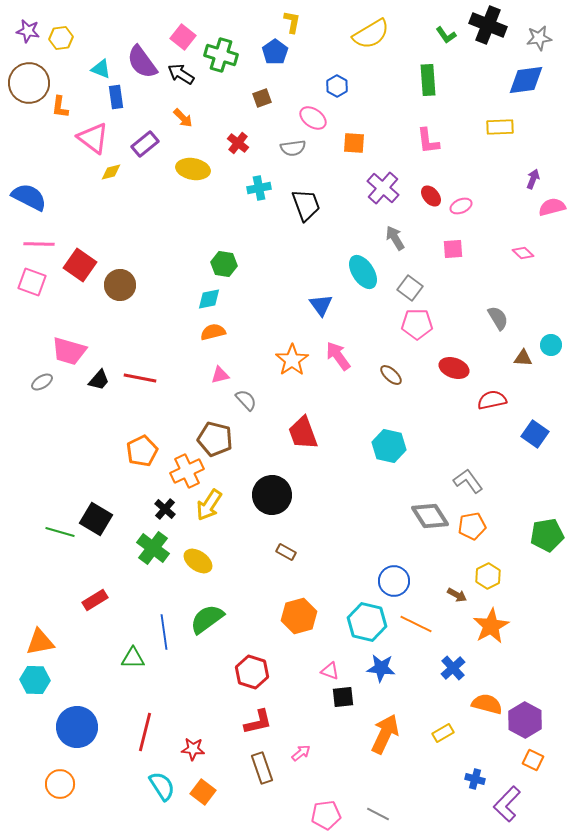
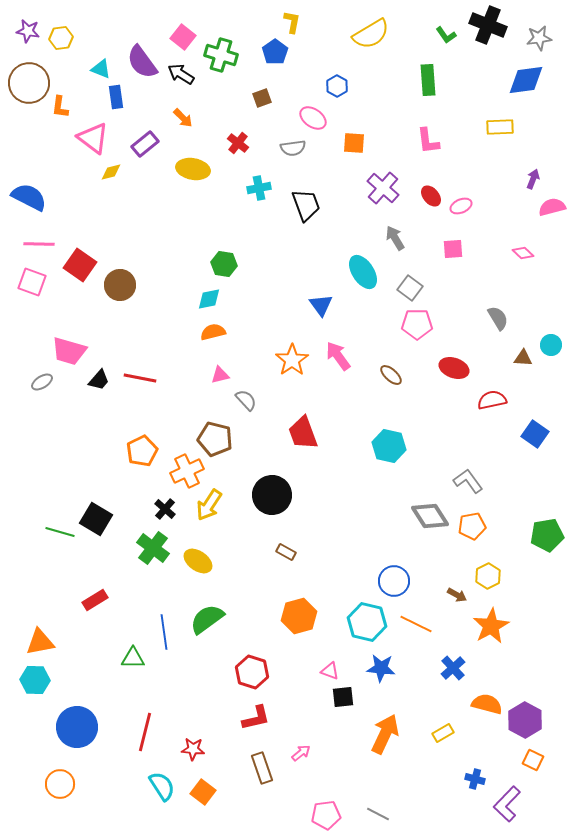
red L-shape at (258, 722): moved 2 px left, 4 px up
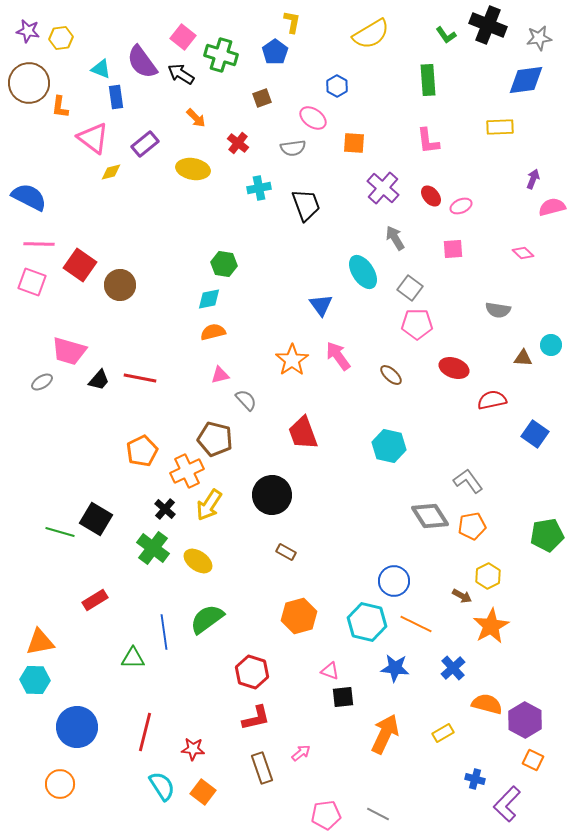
orange arrow at (183, 118): moved 13 px right
gray semicircle at (498, 318): moved 8 px up; rotated 130 degrees clockwise
brown arrow at (457, 595): moved 5 px right, 1 px down
blue star at (381, 668): moved 14 px right
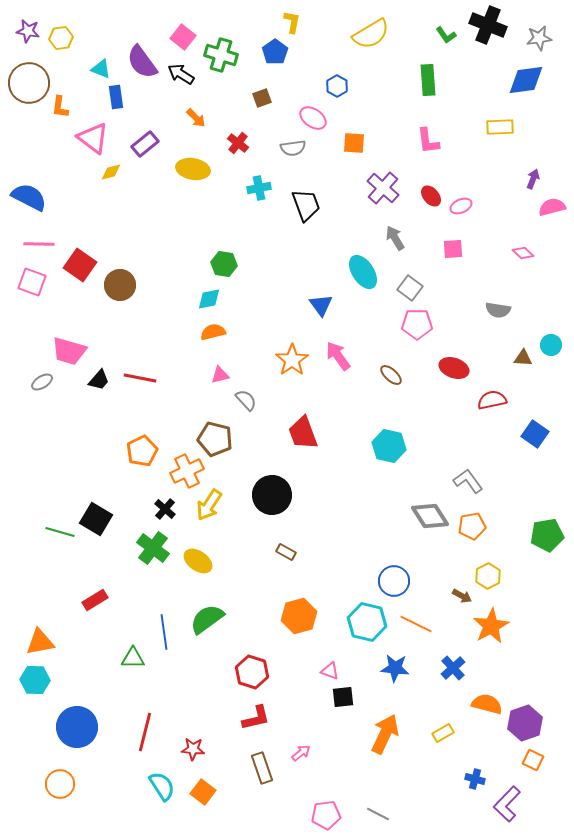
purple hexagon at (525, 720): moved 3 px down; rotated 12 degrees clockwise
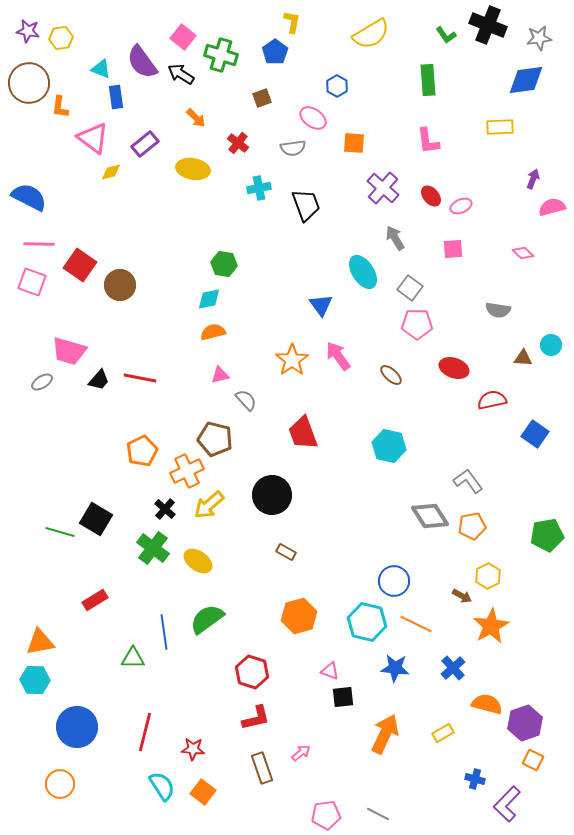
yellow arrow at (209, 505): rotated 16 degrees clockwise
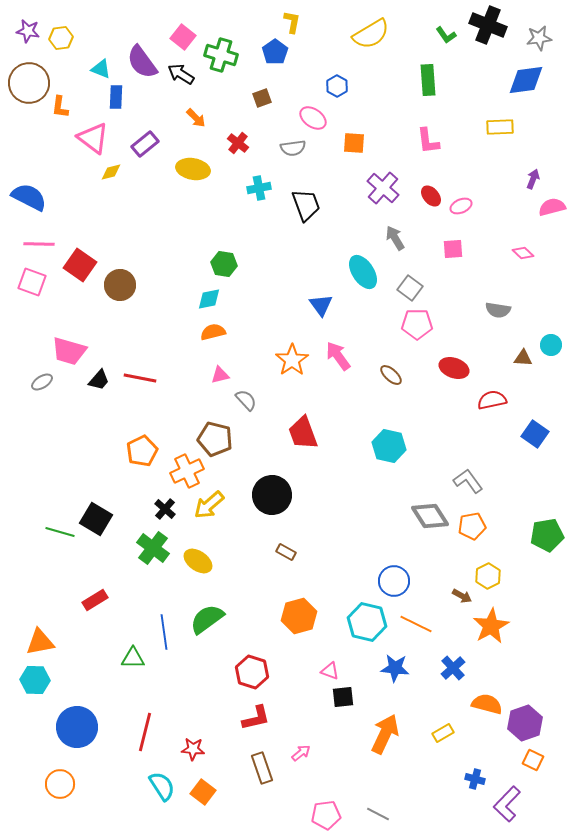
blue rectangle at (116, 97): rotated 10 degrees clockwise
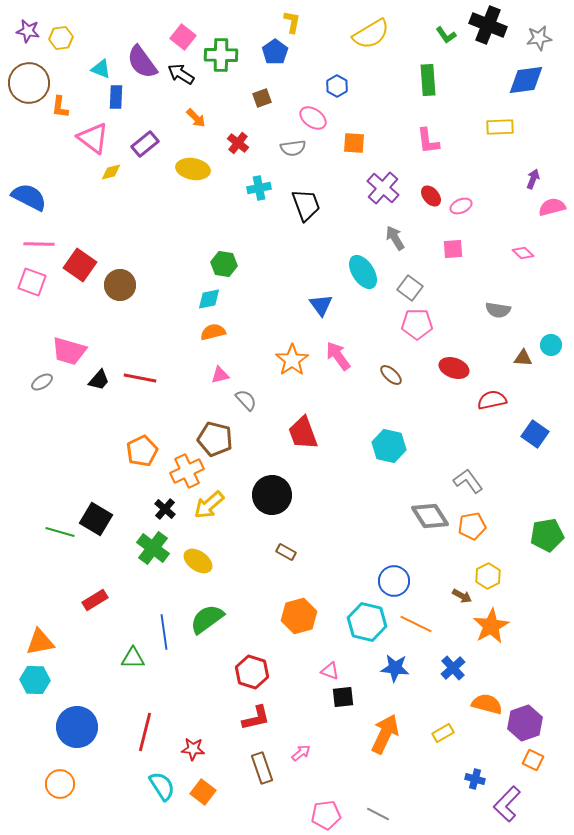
green cross at (221, 55): rotated 16 degrees counterclockwise
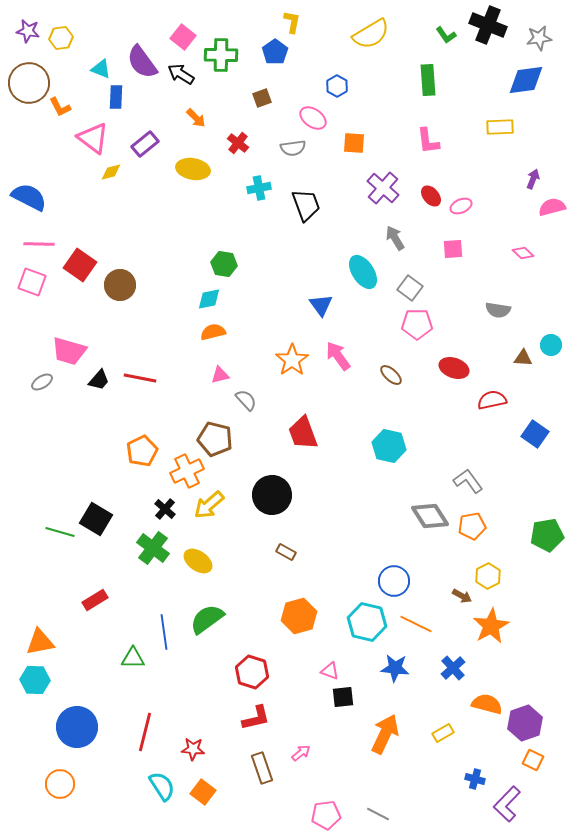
orange L-shape at (60, 107): rotated 35 degrees counterclockwise
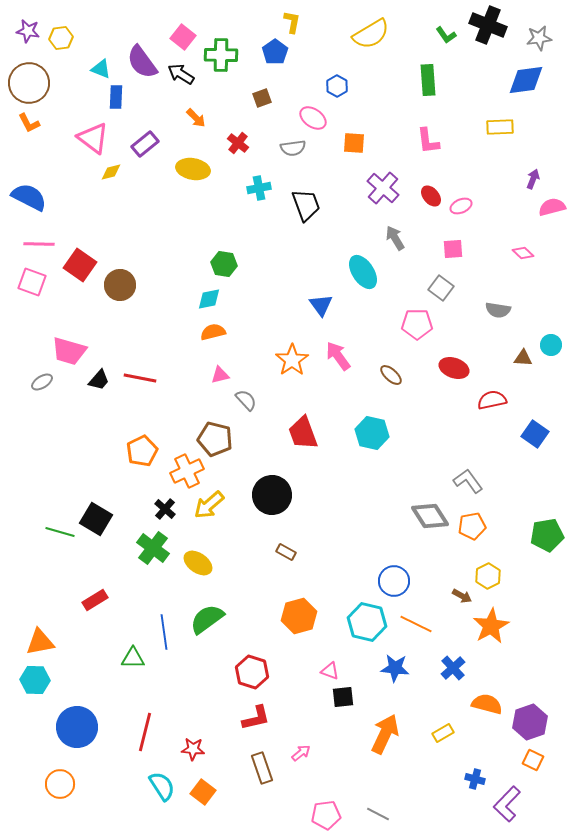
orange L-shape at (60, 107): moved 31 px left, 16 px down
gray square at (410, 288): moved 31 px right
cyan hexagon at (389, 446): moved 17 px left, 13 px up
yellow ellipse at (198, 561): moved 2 px down
purple hexagon at (525, 723): moved 5 px right, 1 px up
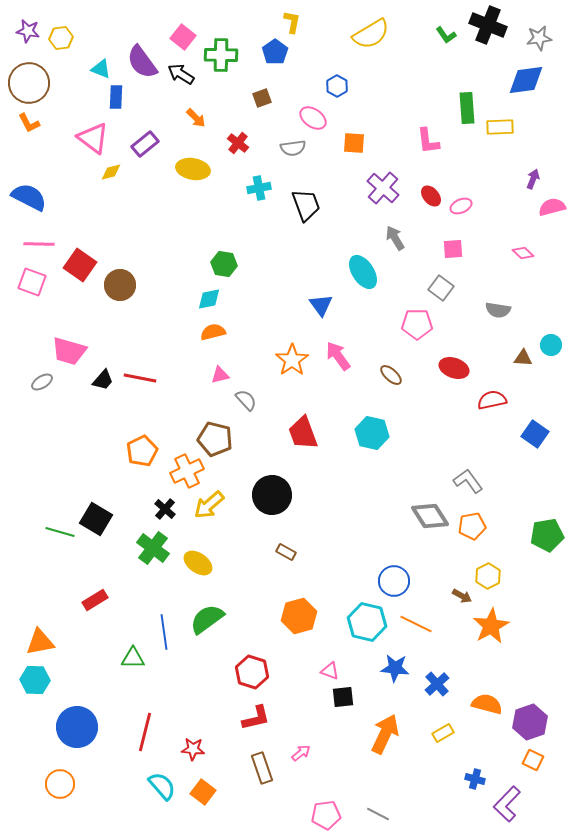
green rectangle at (428, 80): moved 39 px right, 28 px down
black trapezoid at (99, 380): moved 4 px right
blue cross at (453, 668): moved 16 px left, 16 px down
cyan semicircle at (162, 786): rotated 8 degrees counterclockwise
